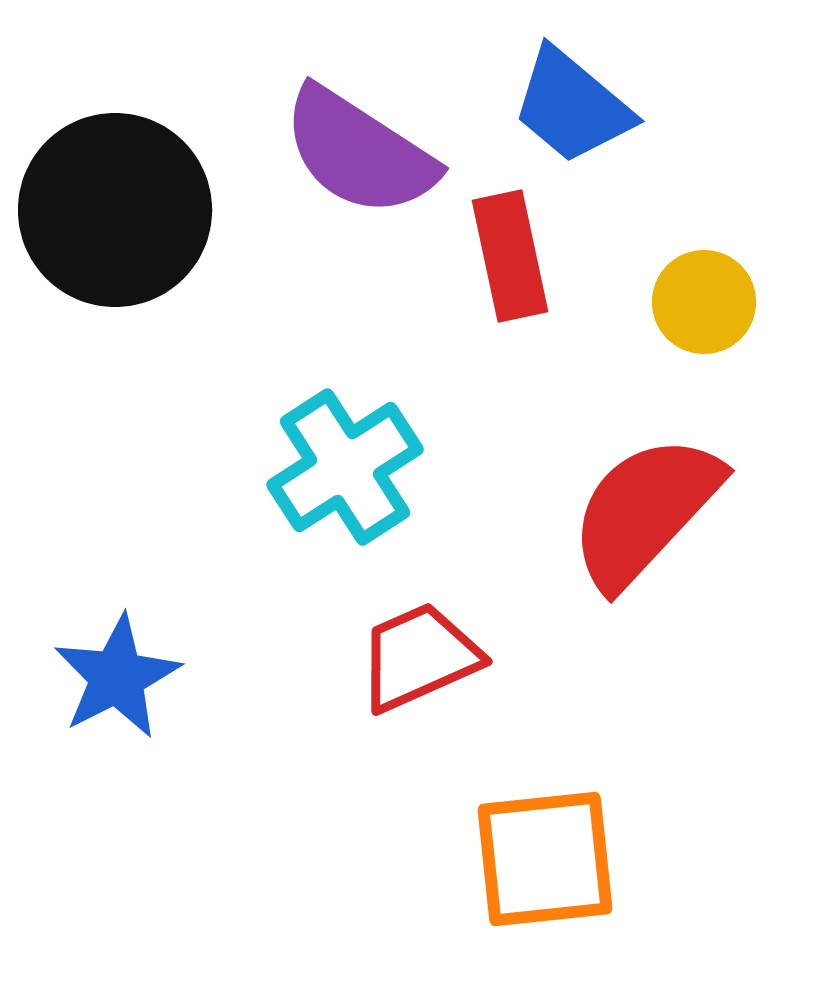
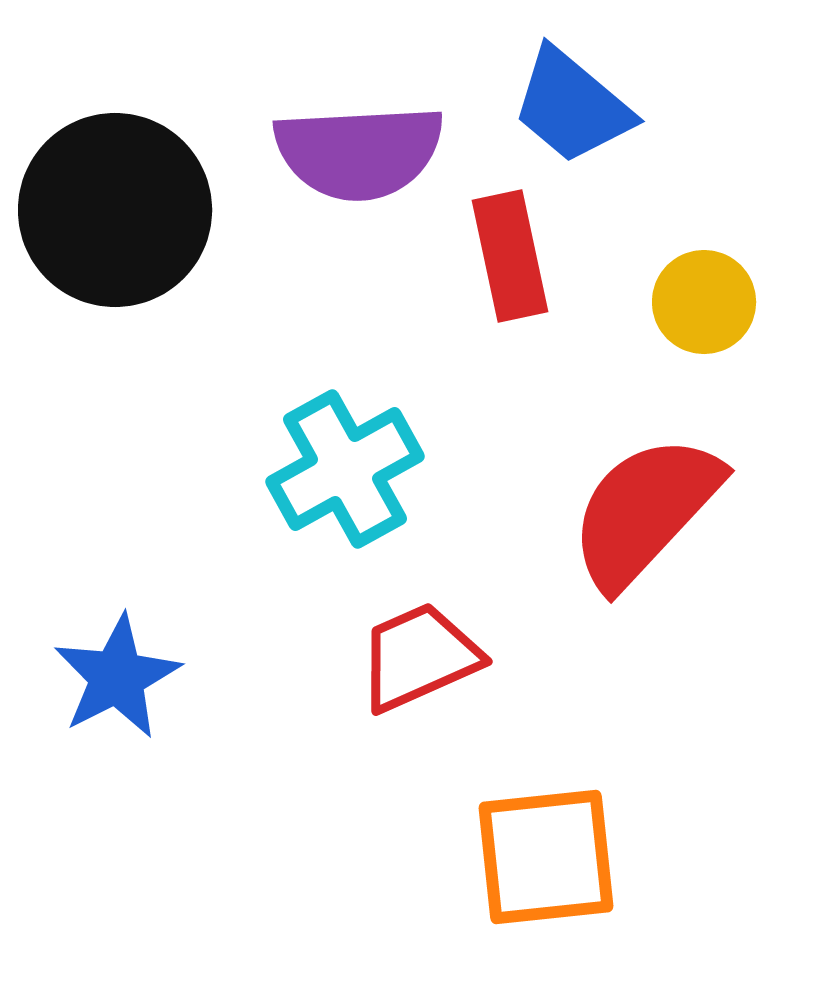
purple semicircle: rotated 36 degrees counterclockwise
cyan cross: moved 2 px down; rotated 4 degrees clockwise
orange square: moved 1 px right, 2 px up
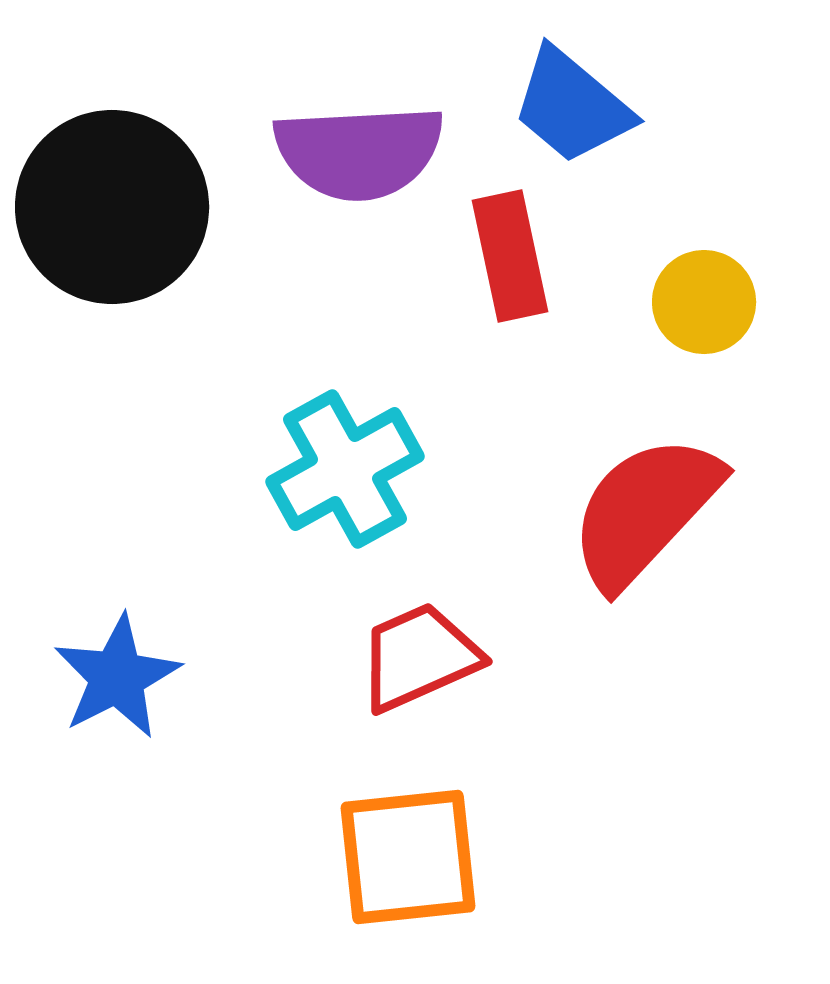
black circle: moved 3 px left, 3 px up
orange square: moved 138 px left
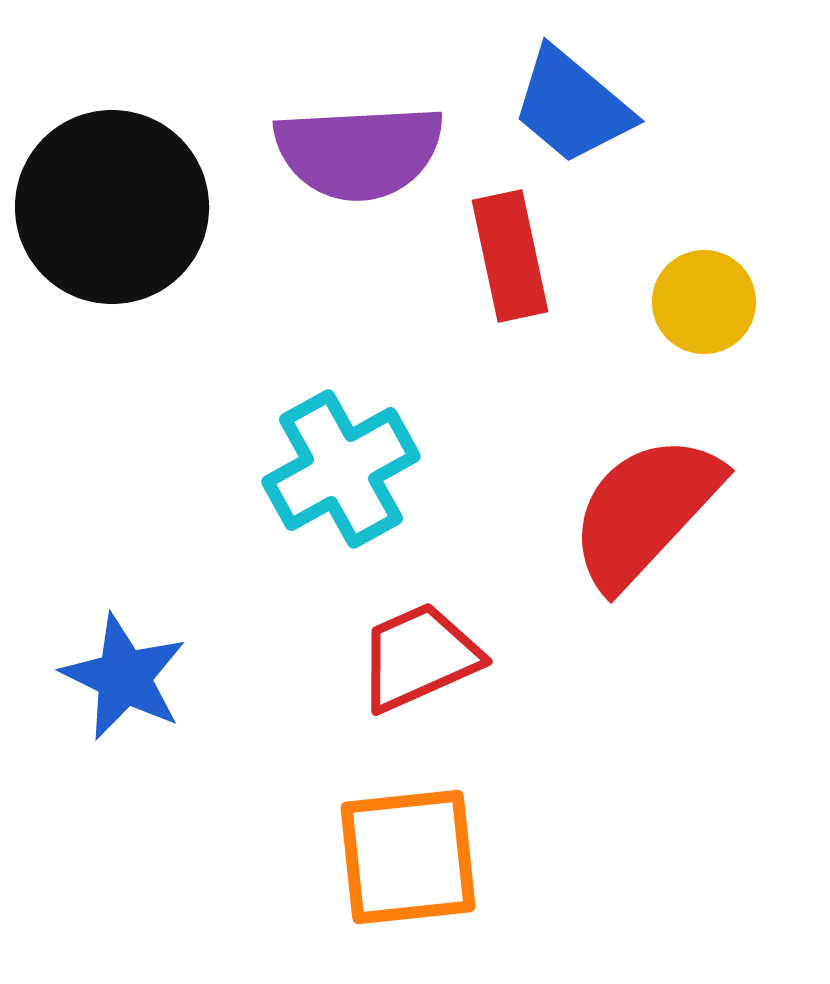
cyan cross: moved 4 px left
blue star: moved 7 px right; rotated 19 degrees counterclockwise
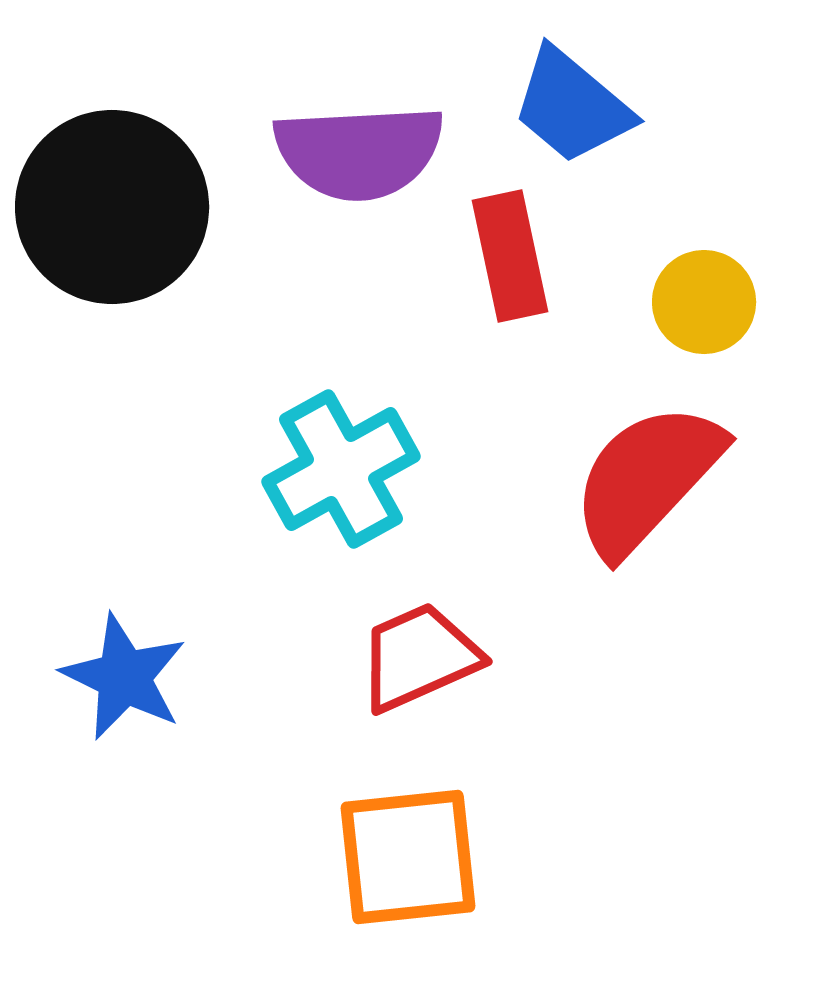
red semicircle: moved 2 px right, 32 px up
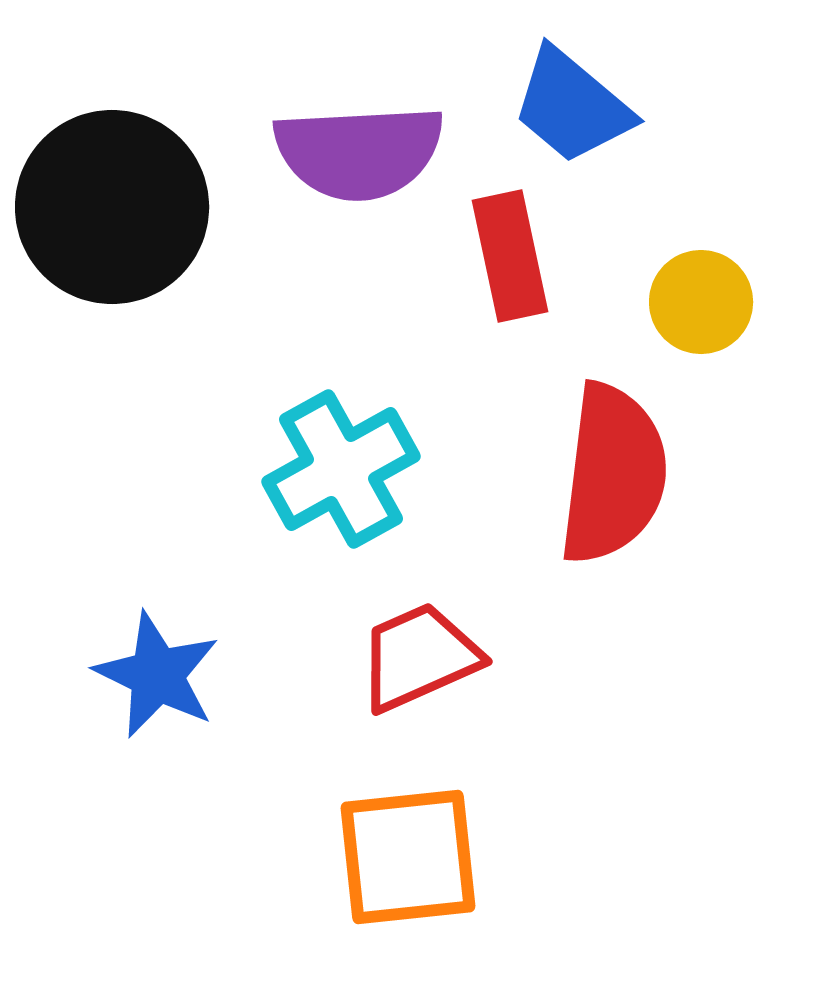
yellow circle: moved 3 px left
red semicircle: moved 34 px left, 5 px up; rotated 144 degrees clockwise
blue star: moved 33 px right, 2 px up
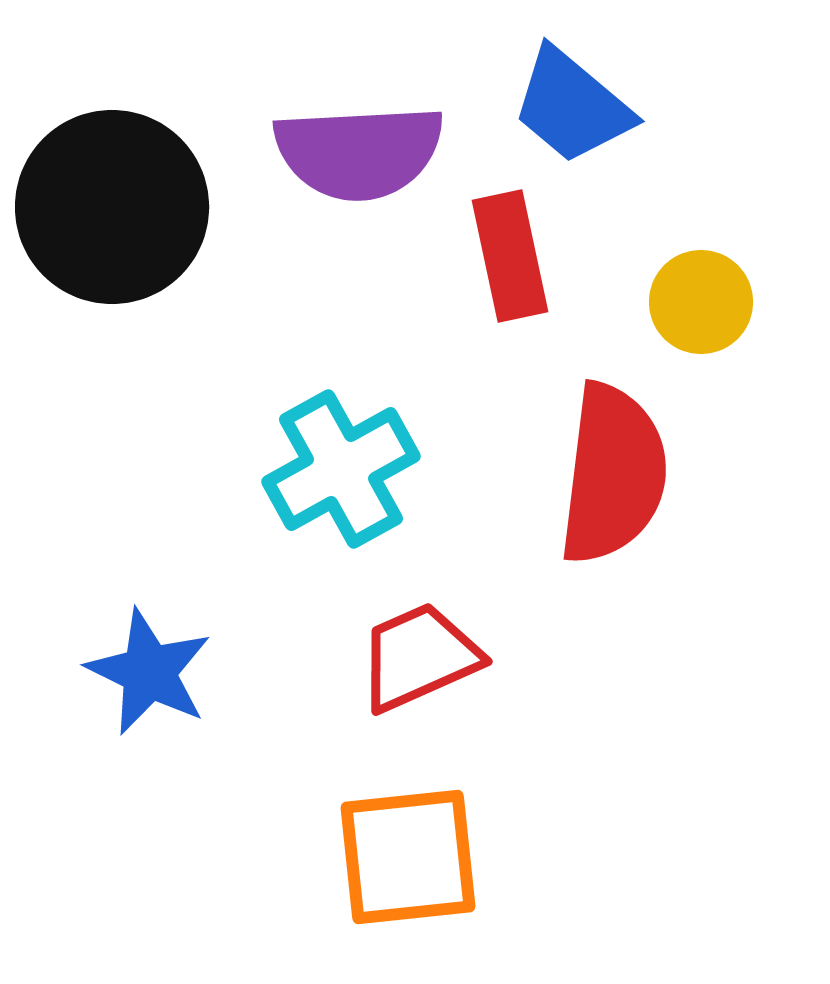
blue star: moved 8 px left, 3 px up
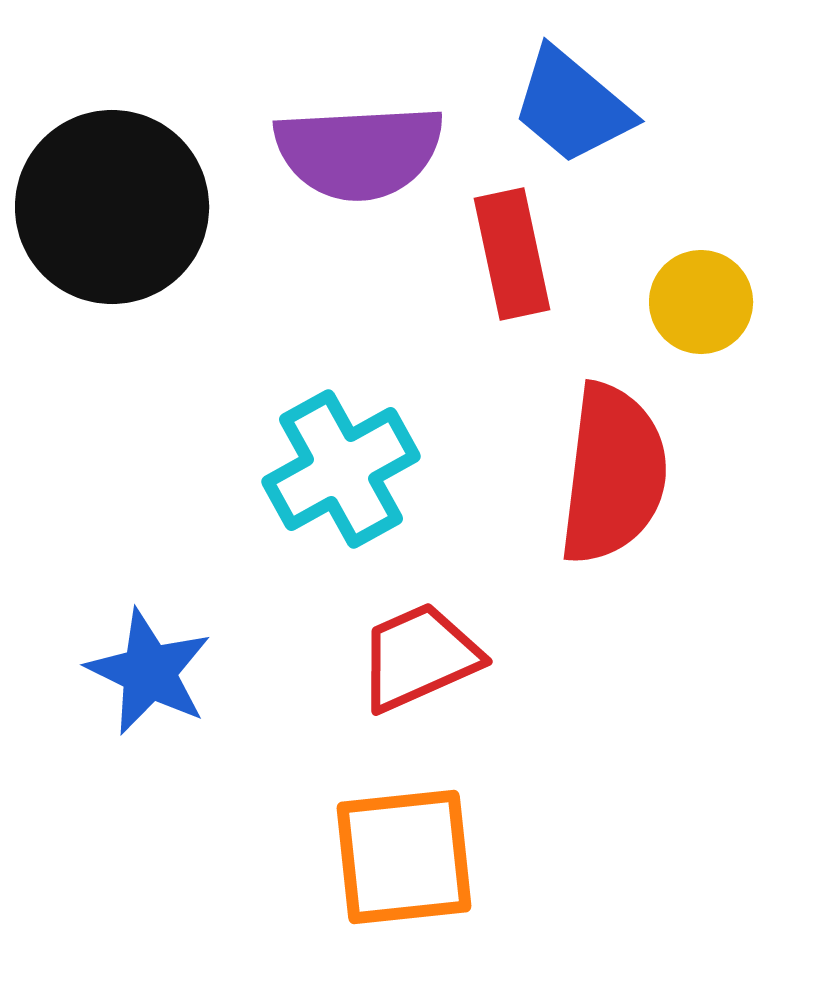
red rectangle: moved 2 px right, 2 px up
orange square: moved 4 px left
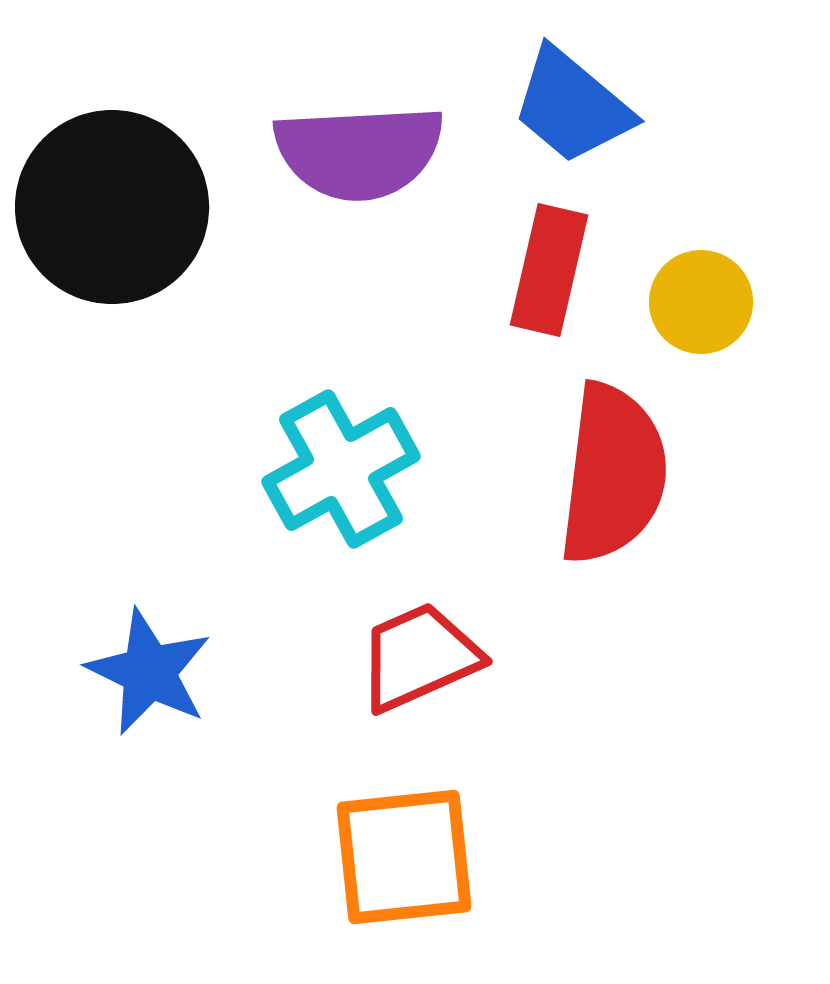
red rectangle: moved 37 px right, 16 px down; rotated 25 degrees clockwise
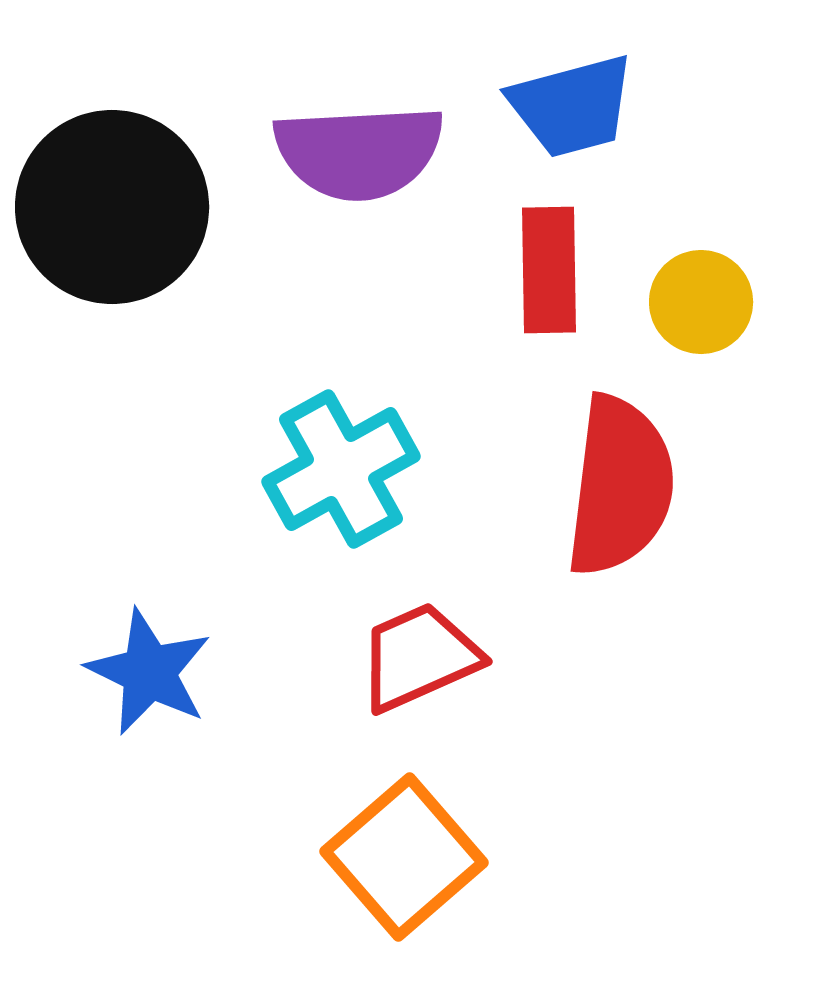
blue trapezoid: rotated 55 degrees counterclockwise
red rectangle: rotated 14 degrees counterclockwise
red semicircle: moved 7 px right, 12 px down
orange square: rotated 35 degrees counterclockwise
